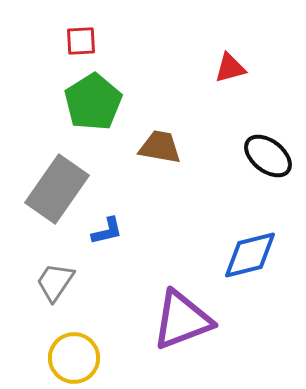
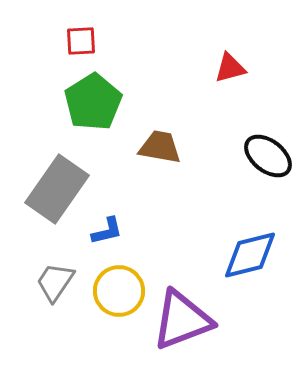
yellow circle: moved 45 px right, 67 px up
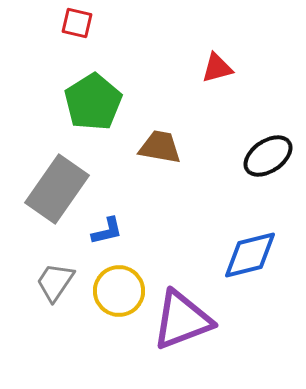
red square: moved 4 px left, 18 px up; rotated 16 degrees clockwise
red triangle: moved 13 px left
black ellipse: rotated 72 degrees counterclockwise
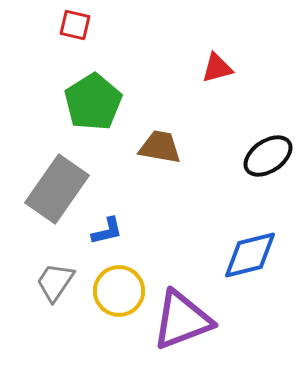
red square: moved 2 px left, 2 px down
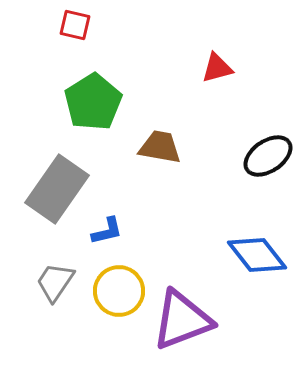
blue diamond: moved 7 px right; rotated 66 degrees clockwise
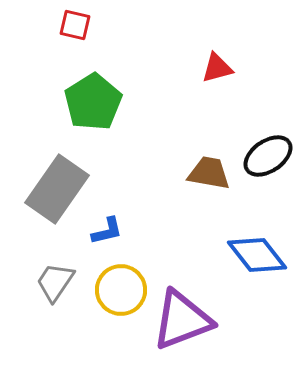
brown trapezoid: moved 49 px right, 26 px down
yellow circle: moved 2 px right, 1 px up
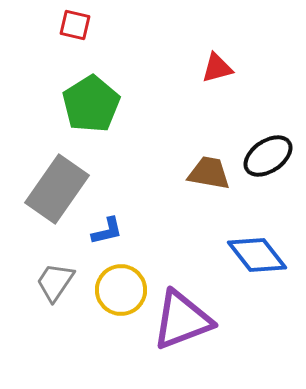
green pentagon: moved 2 px left, 2 px down
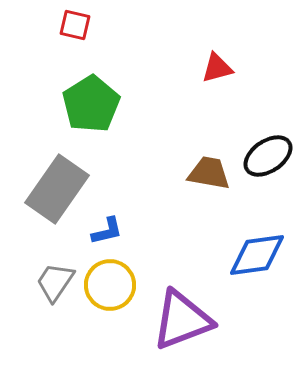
blue diamond: rotated 60 degrees counterclockwise
yellow circle: moved 11 px left, 5 px up
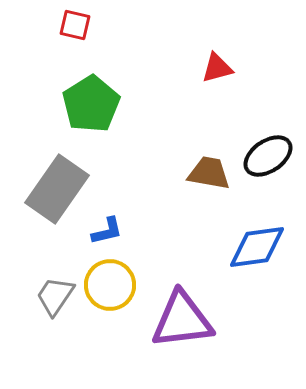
blue diamond: moved 8 px up
gray trapezoid: moved 14 px down
purple triangle: rotated 14 degrees clockwise
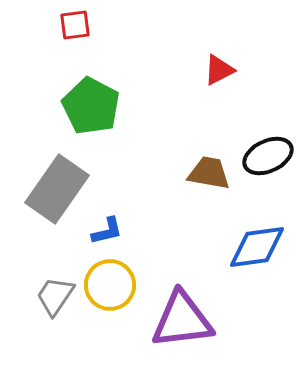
red square: rotated 20 degrees counterclockwise
red triangle: moved 2 px right, 2 px down; rotated 12 degrees counterclockwise
green pentagon: moved 2 px down; rotated 12 degrees counterclockwise
black ellipse: rotated 9 degrees clockwise
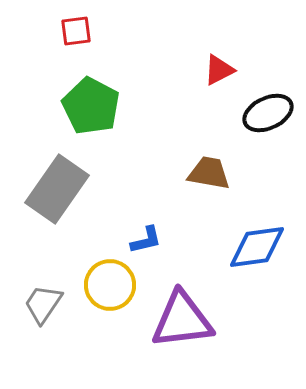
red square: moved 1 px right, 6 px down
black ellipse: moved 43 px up
blue L-shape: moved 39 px right, 9 px down
gray trapezoid: moved 12 px left, 8 px down
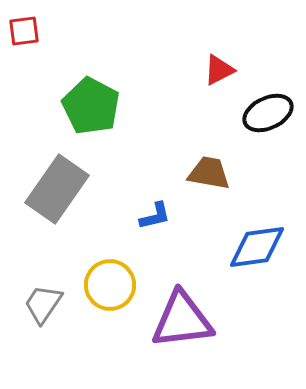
red square: moved 52 px left
blue L-shape: moved 9 px right, 24 px up
